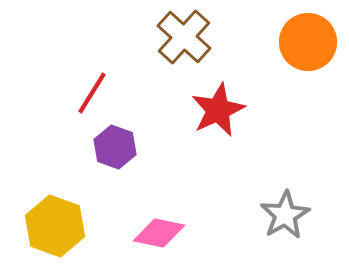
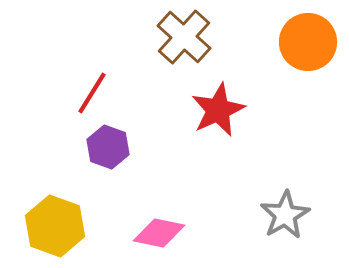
purple hexagon: moved 7 px left
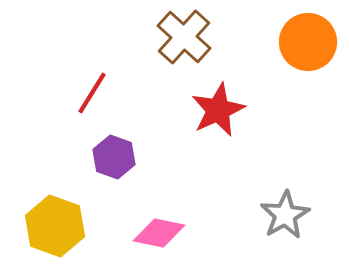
purple hexagon: moved 6 px right, 10 px down
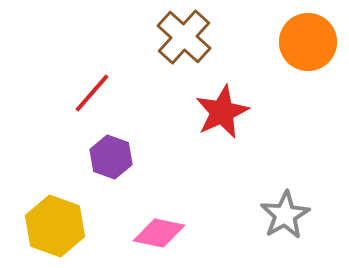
red line: rotated 9 degrees clockwise
red star: moved 4 px right, 2 px down
purple hexagon: moved 3 px left
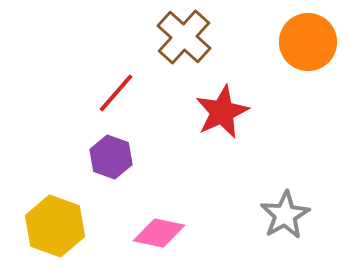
red line: moved 24 px right
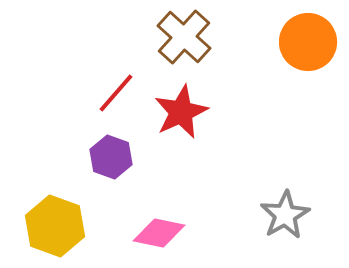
red star: moved 41 px left
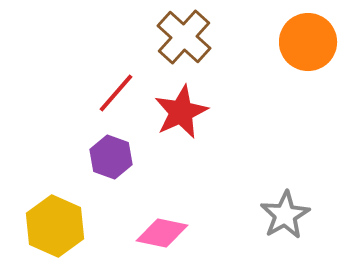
yellow hexagon: rotated 4 degrees clockwise
pink diamond: moved 3 px right
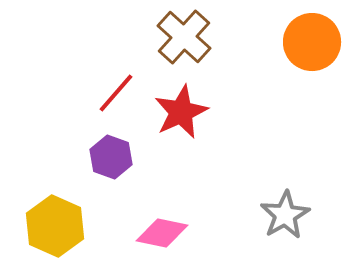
orange circle: moved 4 px right
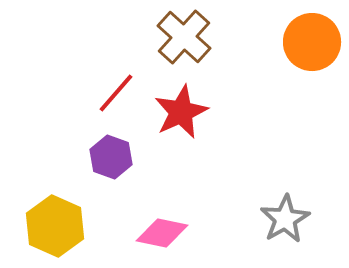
gray star: moved 4 px down
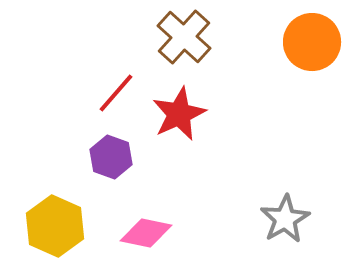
red star: moved 2 px left, 2 px down
pink diamond: moved 16 px left
